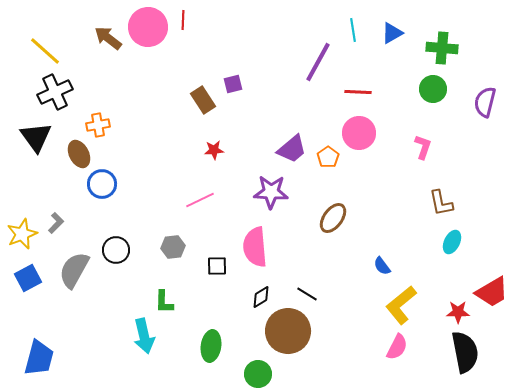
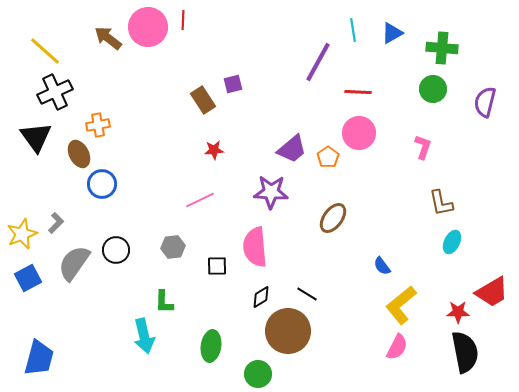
gray semicircle at (74, 270): moved 7 px up; rotated 6 degrees clockwise
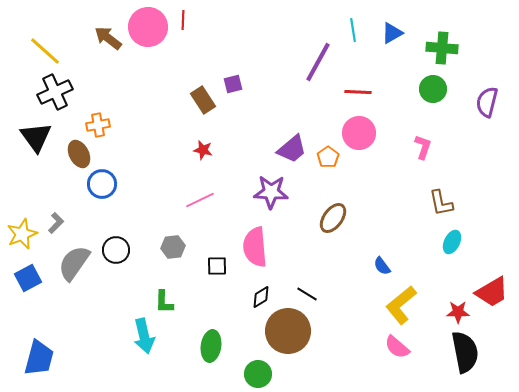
purple semicircle at (485, 102): moved 2 px right
red star at (214, 150): moved 11 px left; rotated 18 degrees clockwise
pink semicircle at (397, 347): rotated 104 degrees clockwise
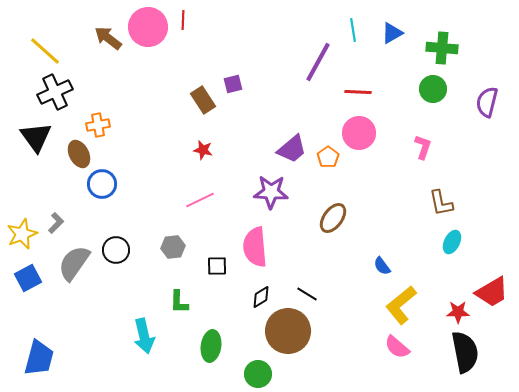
green L-shape at (164, 302): moved 15 px right
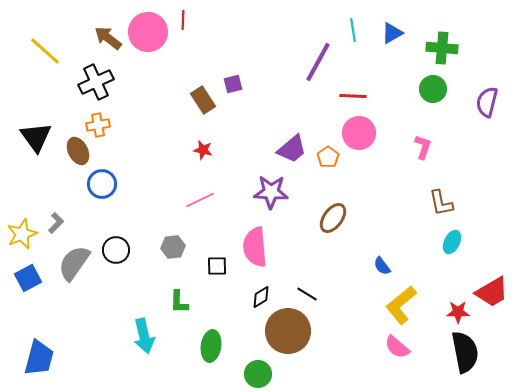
pink circle at (148, 27): moved 5 px down
black cross at (55, 92): moved 41 px right, 10 px up
red line at (358, 92): moved 5 px left, 4 px down
brown ellipse at (79, 154): moved 1 px left, 3 px up
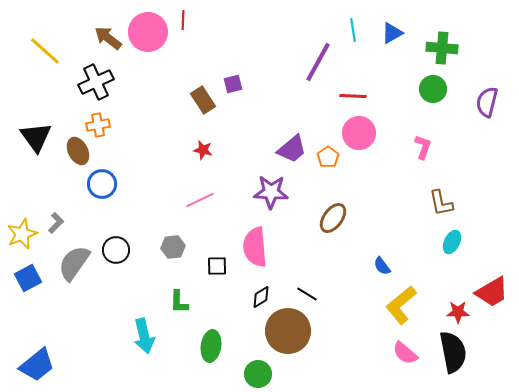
pink semicircle at (397, 347): moved 8 px right, 6 px down
black semicircle at (465, 352): moved 12 px left
blue trapezoid at (39, 358): moved 2 px left, 7 px down; rotated 36 degrees clockwise
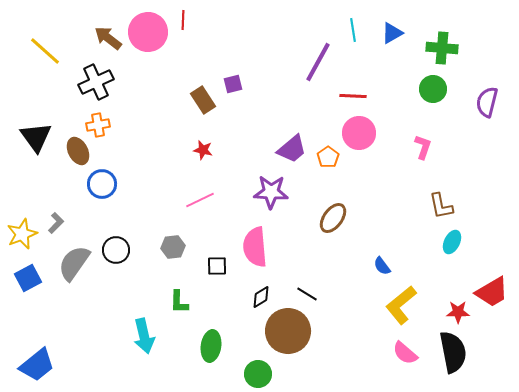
brown L-shape at (441, 203): moved 3 px down
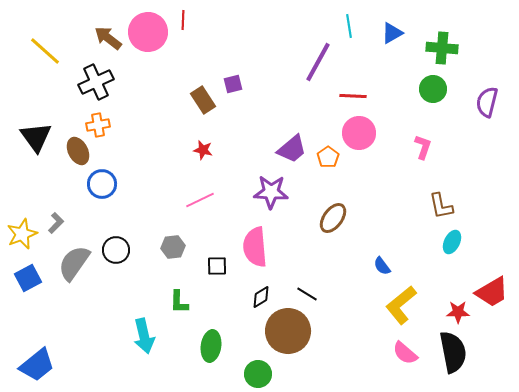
cyan line at (353, 30): moved 4 px left, 4 px up
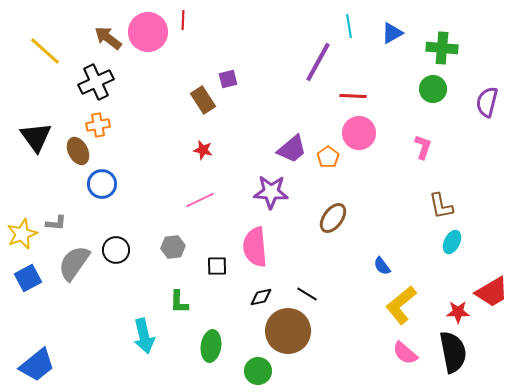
purple square at (233, 84): moved 5 px left, 5 px up
gray L-shape at (56, 223): rotated 50 degrees clockwise
black diamond at (261, 297): rotated 20 degrees clockwise
green circle at (258, 374): moved 3 px up
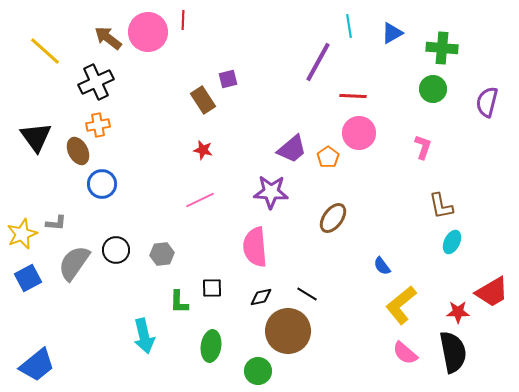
gray hexagon at (173, 247): moved 11 px left, 7 px down
black square at (217, 266): moved 5 px left, 22 px down
